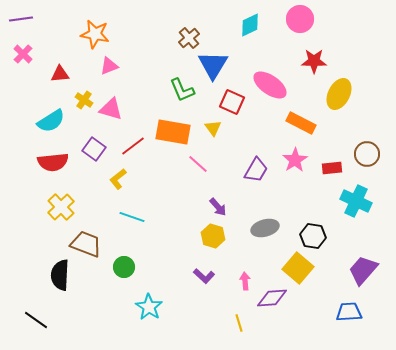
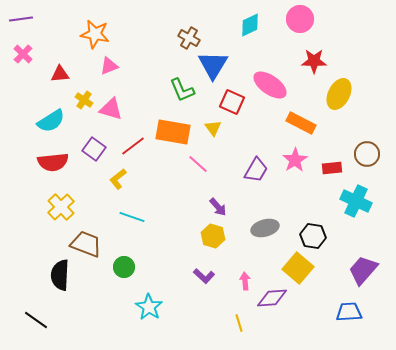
brown cross at (189, 38): rotated 20 degrees counterclockwise
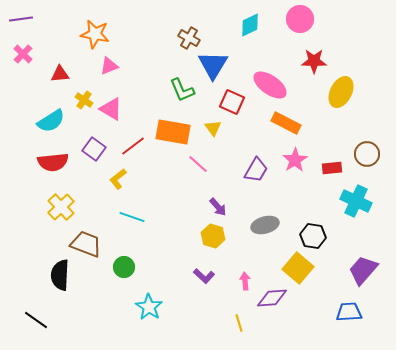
yellow ellipse at (339, 94): moved 2 px right, 2 px up
pink triangle at (111, 109): rotated 15 degrees clockwise
orange rectangle at (301, 123): moved 15 px left
gray ellipse at (265, 228): moved 3 px up
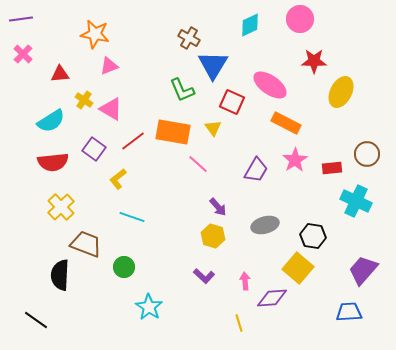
red line at (133, 146): moved 5 px up
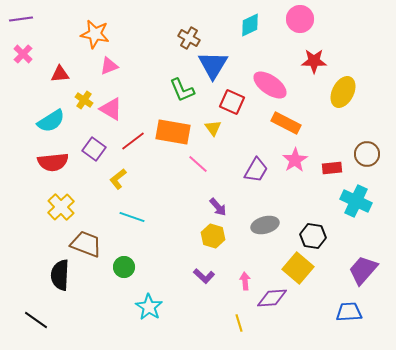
yellow ellipse at (341, 92): moved 2 px right
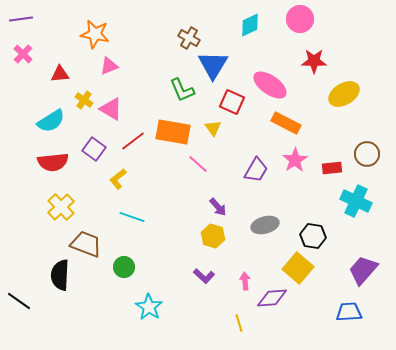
yellow ellipse at (343, 92): moved 1 px right, 2 px down; rotated 32 degrees clockwise
black line at (36, 320): moved 17 px left, 19 px up
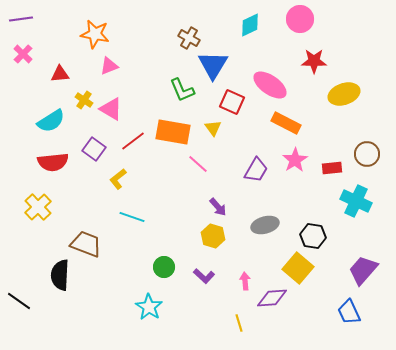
yellow ellipse at (344, 94): rotated 12 degrees clockwise
yellow cross at (61, 207): moved 23 px left
green circle at (124, 267): moved 40 px right
blue trapezoid at (349, 312): rotated 112 degrees counterclockwise
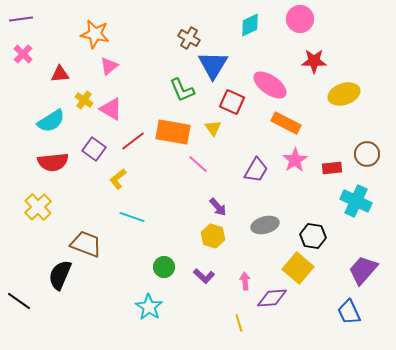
pink triangle at (109, 66): rotated 18 degrees counterclockwise
black semicircle at (60, 275): rotated 20 degrees clockwise
